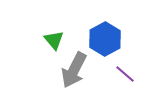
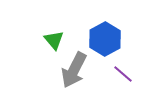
purple line: moved 2 px left
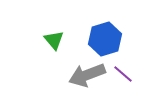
blue hexagon: rotated 12 degrees clockwise
gray arrow: moved 13 px right, 5 px down; rotated 42 degrees clockwise
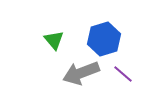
blue hexagon: moved 1 px left
gray arrow: moved 6 px left, 2 px up
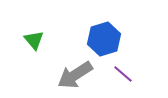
green triangle: moved 20 px left
gray arrow: moved 6 px left, 2 px down; rotated 12 degrees counterclockwise
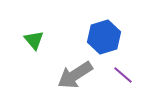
blue hexagon: moved 2 px up
purple line: moved 1 px down
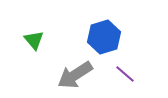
purple line: moved 2 px right, 1 px up
